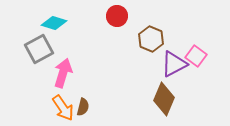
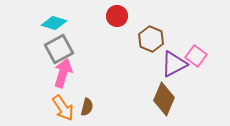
gray square: moved 20 px right
brown semicircle: moved 4 px right
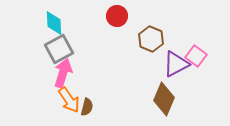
cyan diamond: rotated 70 degrees clockwise
purple triangle: moved 2 px right
orange arrow: moved 6 px right, 8 px up
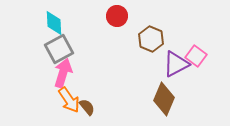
brown semicircle: rotated 54 degrees counterclockwise
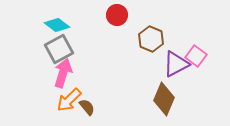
red circle: moved 1 px up
cyan diamond: moved 3 px right, 2 px down; rotated 50 degrees counterclockwise
orange arrow: rotated 80 degrees clockwise
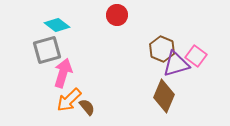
brown hexagon: moved 11 px right, 10 px down
gray square: moved 12 px left, 1 px down; rotated 12 degrees clockwise
purple triangle: rotated 12 degrees clockwise
brown diamond: moved 3 px up
